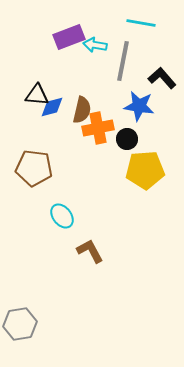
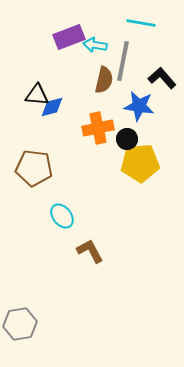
brown semicircle: moved 22 px right, 30 px up
yellow pentagon: moved 5 px left, 7 px up
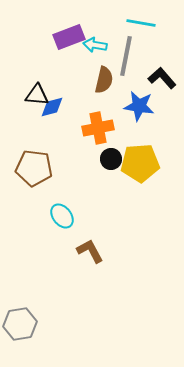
gray line: moved 3 px right, 5 px up
black circle: moved 16 px left, 20 px down
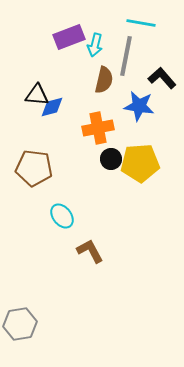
cyan arrow: rotated 85 degrees counterclockwise
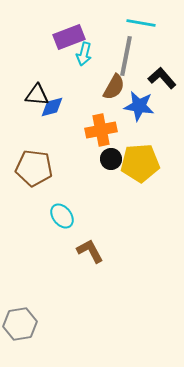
cyan arrow: moved 11 px left, 9 px down
brown semicircle: moved 10 px right, 7 px down; rotated 16 degrees clockwise
orange cross: moved 3 px right, 2 px down
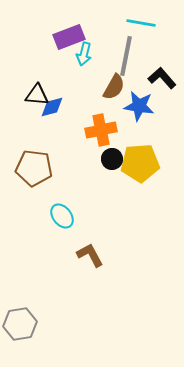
black circle: moved 1 px right
brown L-shape: moved 4 px down
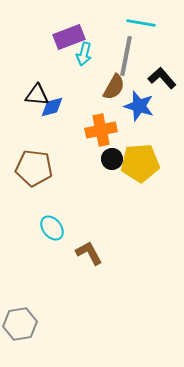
blue star: rotated 8 degrees clockwise
cyan ellipse: moved 10 px left, 12 px down
brown L-shape: moved 1 px left, 2 px up
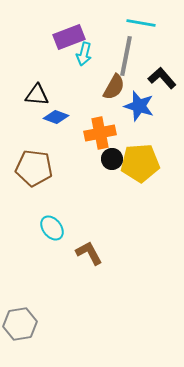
blue diamond: moved 4 px right, 10 px down; rotated 35 degrees clockwise
orange cross: moved 1 px left, 3 px down
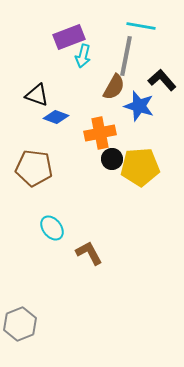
cyan line: moved 3 px down
cyan arrow: moved 1 px left, 2 px down
black L-shape: moved 2 px down
black triangle: rotated 15 degrees clockwise
yellow pentagon: moved 4 px down
gray hexagon: rotated 12 degrees counterclockwise
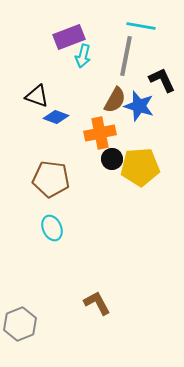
black L-shape: rotated 16 degrees clockwise
brown semicircle: moved 1 px right, 13 px down
black triangle: moved 1 px down
brown pentagon: moved 17 px right, 11 px down
cyan ellipse: rotated 15 degrees clockwise
brown L-shape: moved 8 px right, 50 px down
